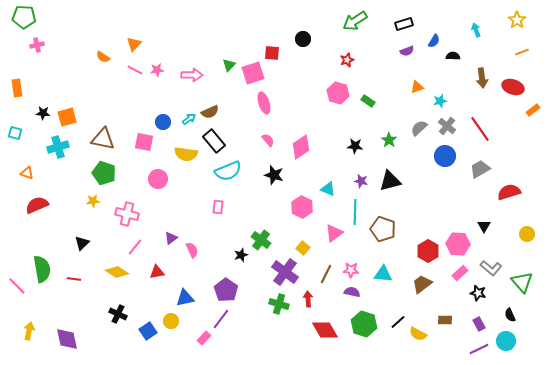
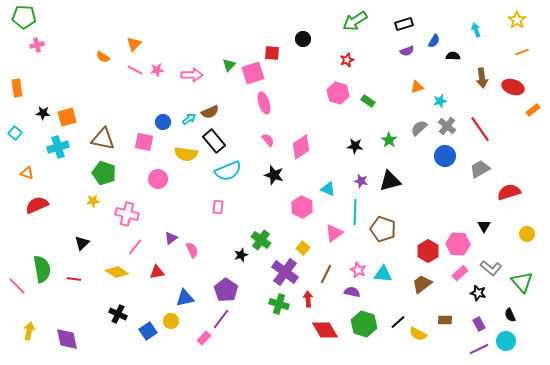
cyan square at (15, 133): rotated 24 degrees clockwise
pink star at (351, 270): moved 7 px right; rotated 21 degrees clockwise
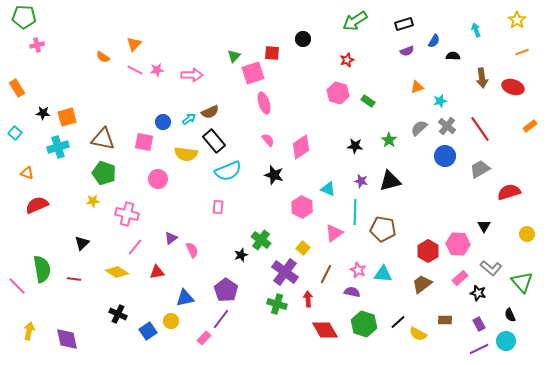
green triangle at (229, 65): moved 5 px right, 9 px up
orange rectangle at (17, 88): rotated 24 degrees counterclockwise
orange rectangle at (533, 110): moved 3 px left, 16 px down
brown pentagon at (383, 229): rotated 10 degrees counterclockwise
pink rectangle at (460, 273): moved 5 px down
green cross at (279, 304): moved 2 px left
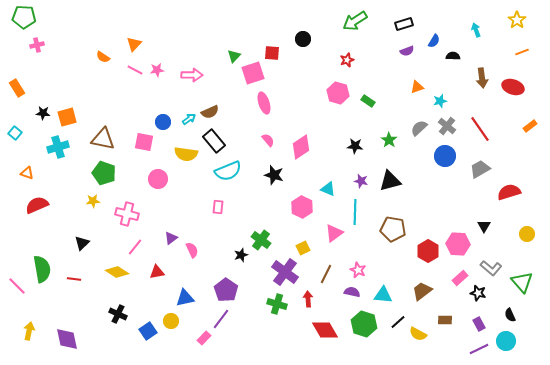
brown pentagon at (383, 229): moved 10 px right
yellow square at (303, 248): rotated 24 degrees clockwise
cyan triangle at (383, 274): moved 21 px down
brown trapezoid at (422, 284): moved 7 px down
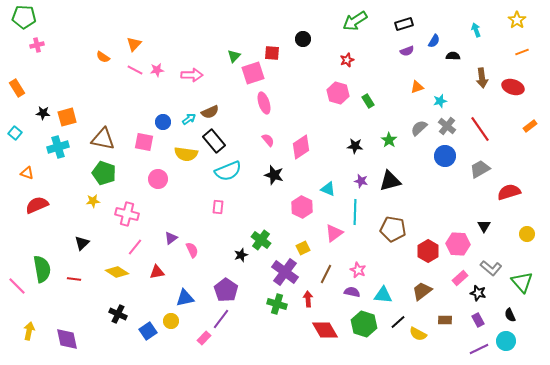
green rectangle at (368, 101): rotated 24 degrees clockwise
purple rectangle at (479, 324): moved 1 px left, 4 px up
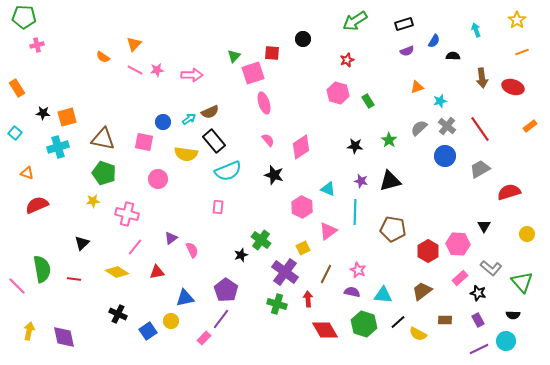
pink triangle at (334, 233): moved 6 px left, 2 px up
black semicircle at (510, 315): moved 3 px right; rotated 64 degrees counterclockwise
purple diamond at (67, 339): moved 3 px left, 2 px up
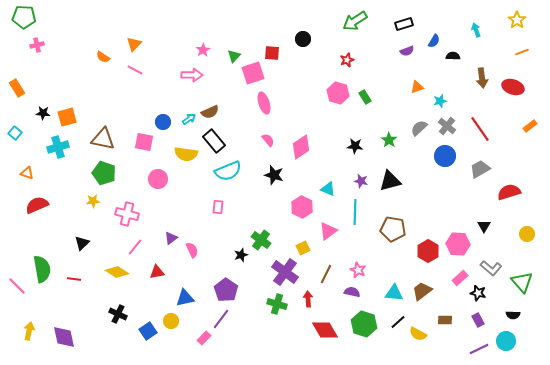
pink star at (157, 70): moved 46 px right, 20 px up; rotated 24 degrees counterclockwise
green rectangle at (368, 101): moved 3 px left, 4 px up
cyan triangle at (383, 295): moved 11 px right, 2 px up
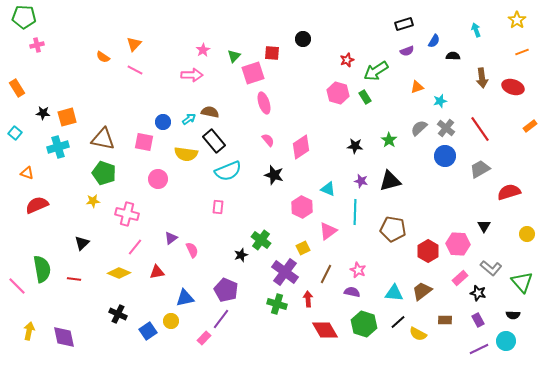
green arrow at (355, 21): moved 21 px right, 50 px down
brown semicircle at (210, 112): rotated 144 degrees counterclockwise
gray cross at (447, 126): moved 1 px left, 2 px down
yellow diamond at (117, 272): moved 2 px right, 1 px down; rotated 10 degrees counterclockwise
purple pentagon at (226, 290): rotated 10 degrees counterclockwise
